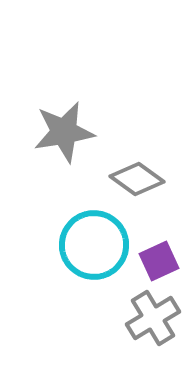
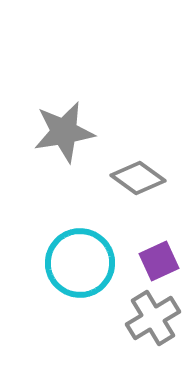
gray diamond: moved 1 px right, 1 px up
cyan circle: moved 14 px left, 18 px down
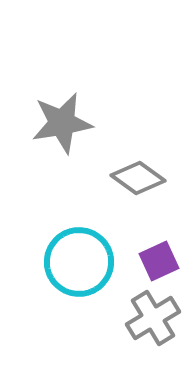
gray star: moved 2 px left, 9 px up
cyan circle: moved 1 px left, 1 px up
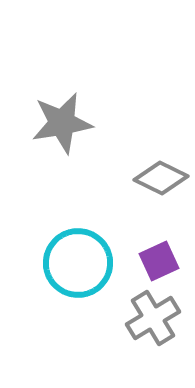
gray diamond: moved 23 px right; rotated 10 degrees counterclockwise
cyan circle: moved 1 px left, 1 px down
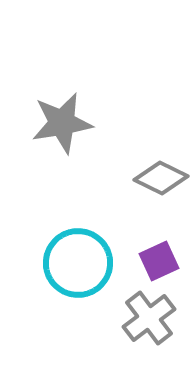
gray cross: moved 4 px left; rotated 6 degrees counterclockwise
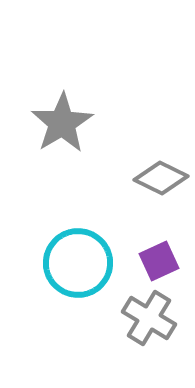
gray star: rotated 22 degrees counterclockwise
gray cross: rotated 22 degrees counterclockwise
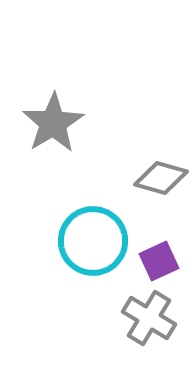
gray star: moved 9 px left
gray diamond: rotated 10 degrees counterclockwise
cyan circle: moved 15 px right, 22 px up
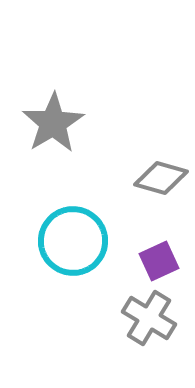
cyan circle: moved 20 px left
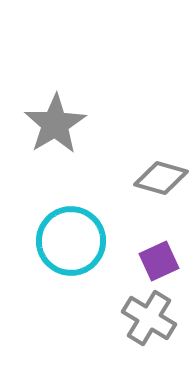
gray star: moved 2 px right, 1 px down
cyan circle: moved 2 px left
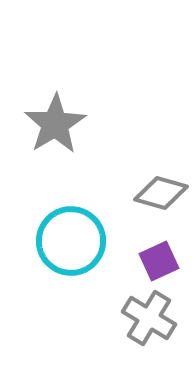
gray diamond: moved 15 px down
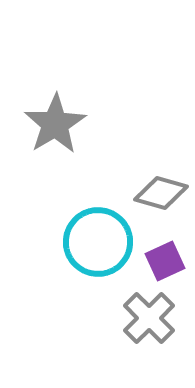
cyan circle: moved 27 px right, 1 px down
purple square: moved 6 px right
gray cross: rotated 14 degrees clockwise
